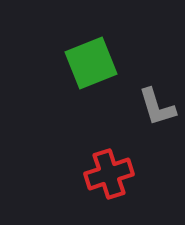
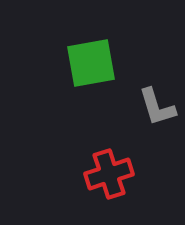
green square: rotated 12 degrees clockwise
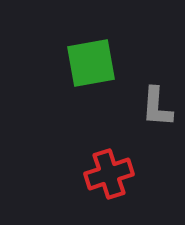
gray L-shape: rotated 21 degrees clockwise
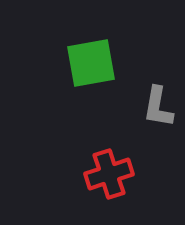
gray L-shape: moved 1 px right; rotated 6 degrees clockwise
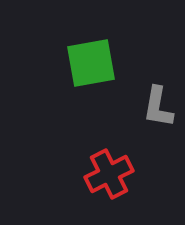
red cross: rotated 9 degrees counterclockwise
